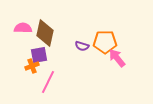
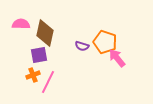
pink semicircle: moved 2 px left, 4 px up
orange pentagon: rotated 20 degrees clockwise
orange cross: moved 1 px right, 9 px down
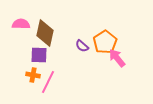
orange pentagon: rotated 20 degrees clockwise
purple semicircle: rotated 24 degrees clockwise
purple square: rotated 12 degrees clockwise
orange cross: rotated 32 degrees clockwise
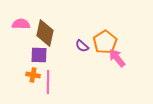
pink line: rotated 25 degrees counterclockwise
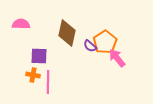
brown diamond: moved 22 px right
purple semicircle: moved 8 px right
purple square: moved 1 px down
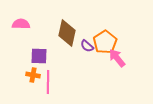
purple semicircle: moved 3 px left
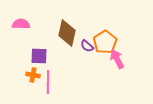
pink arrow: moved 1 px down; rotated 12 degrees clockwise
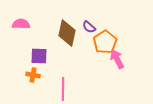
purple semicircle: moved 2 px right, 19 px up
pink line: moved 15 px right, 7 px down
